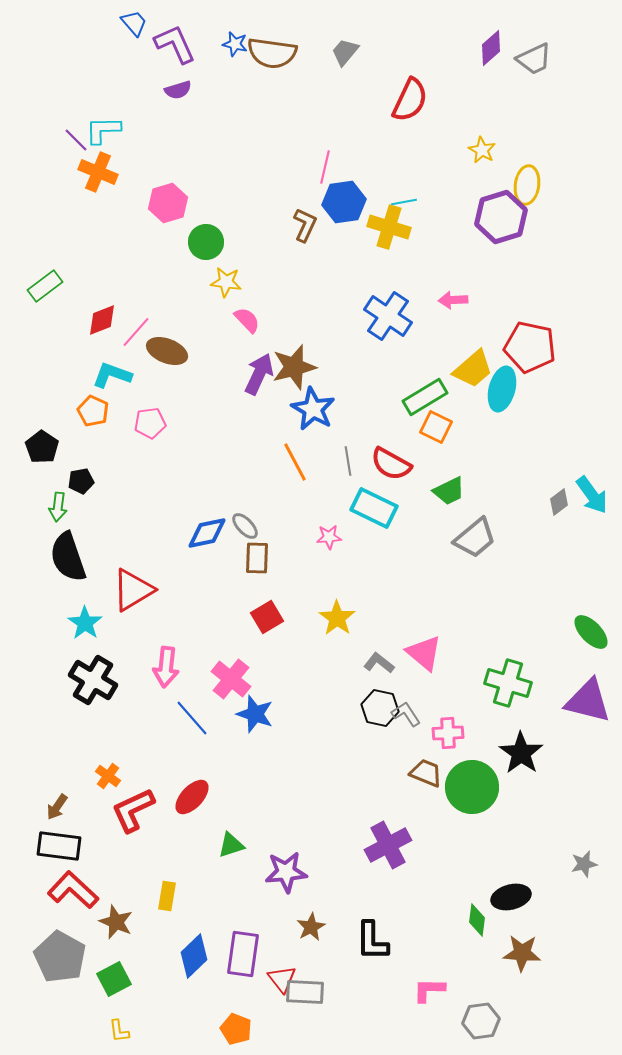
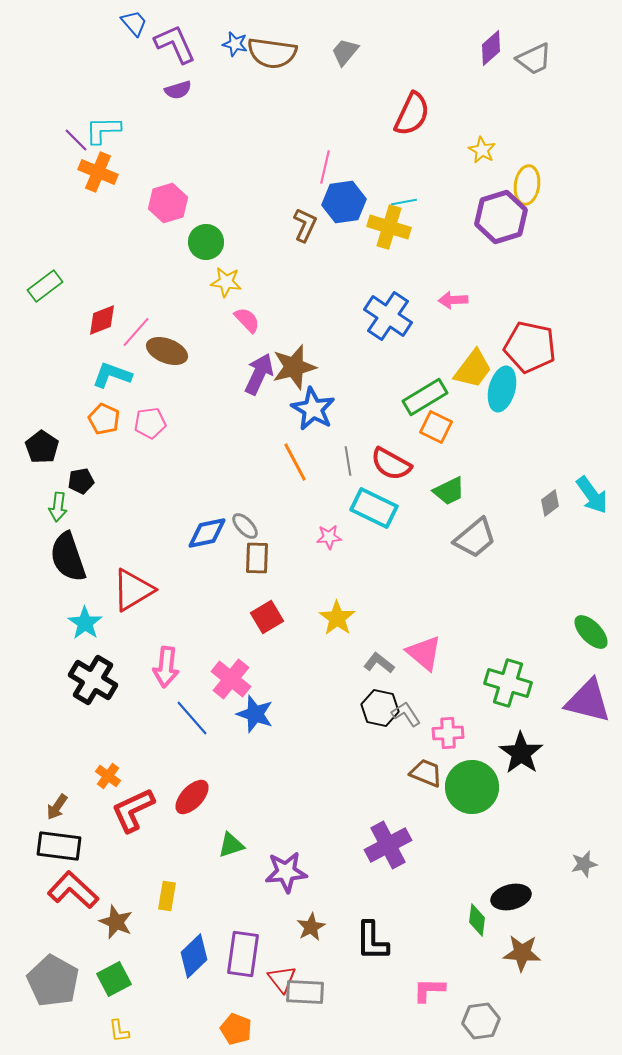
red semicircle at (410, 100): moved 2 px right, 14 px down
yellow trapezoid at (473, 369): rotated 12 degrees counterclockwise
orange pentagon at (93, 411): moved 11 px right, 8 px down
gray diamond at (559, 502): moved 9 px left, 1 px down
gray pentagon at (60, 957): moved 7 px left, 24 px down
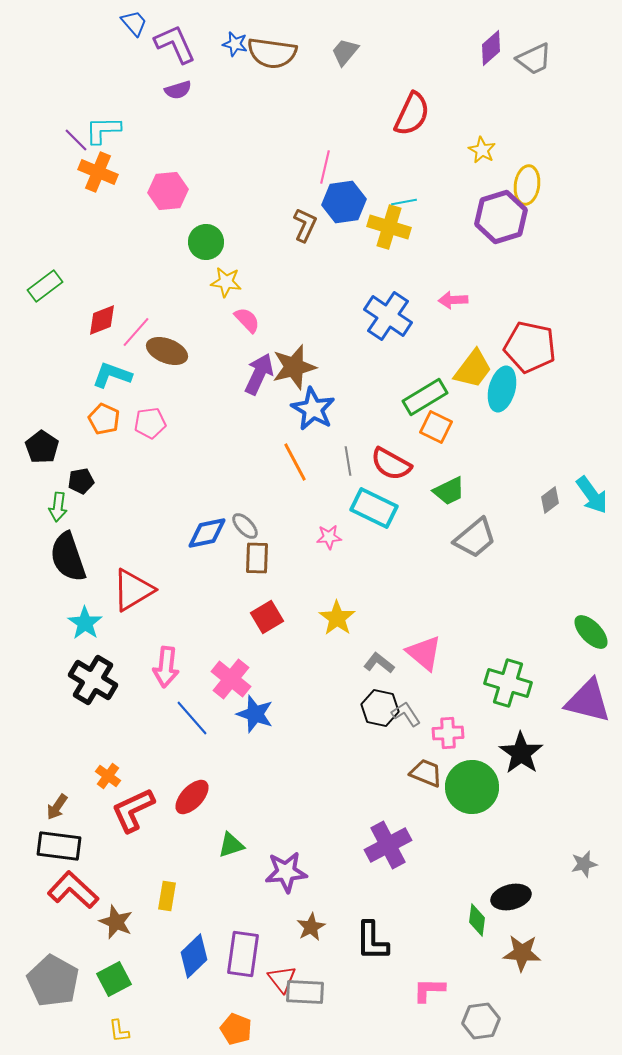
pink hexagon at (168, 203): moved 12 px up; rotated 12 degrees clockwise
gray diamond at (550, 503): moved 3 px up
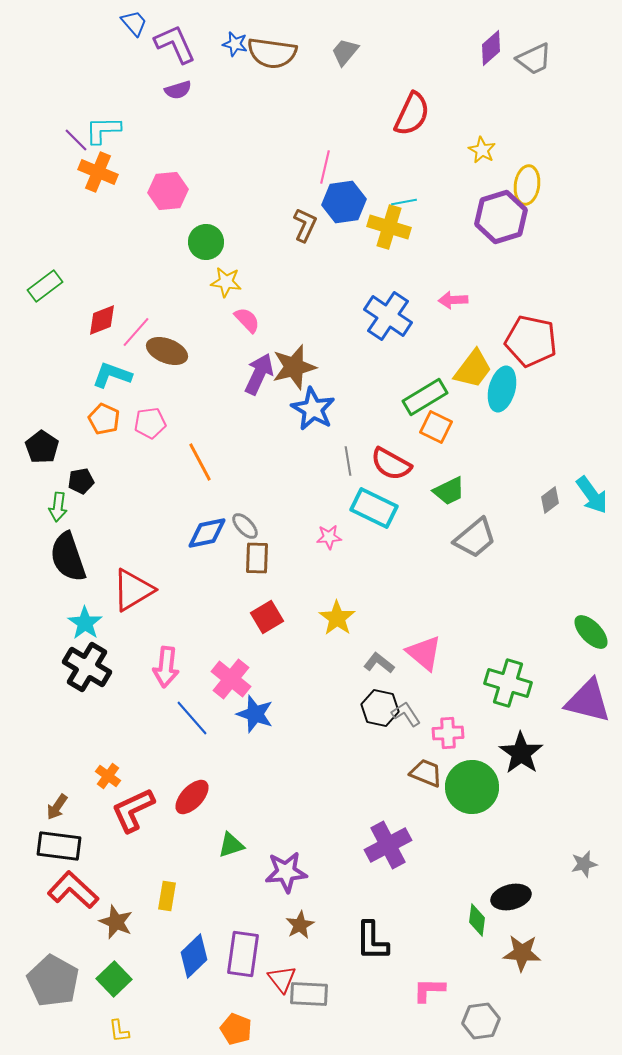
red pentagon at (530, 347): moved 1 px right, 6 px up
orange line at (295, 462): moved 95 px left
black cross at (93, 680): moved 6 px left, 13 px up
brown star at (311, 927): moved 11 px left, 2 px up
green square at (114, 979): rotated 16 degrees counterclockwise
gray rectangle at (305, 992): moved 4 px right, 2 px down
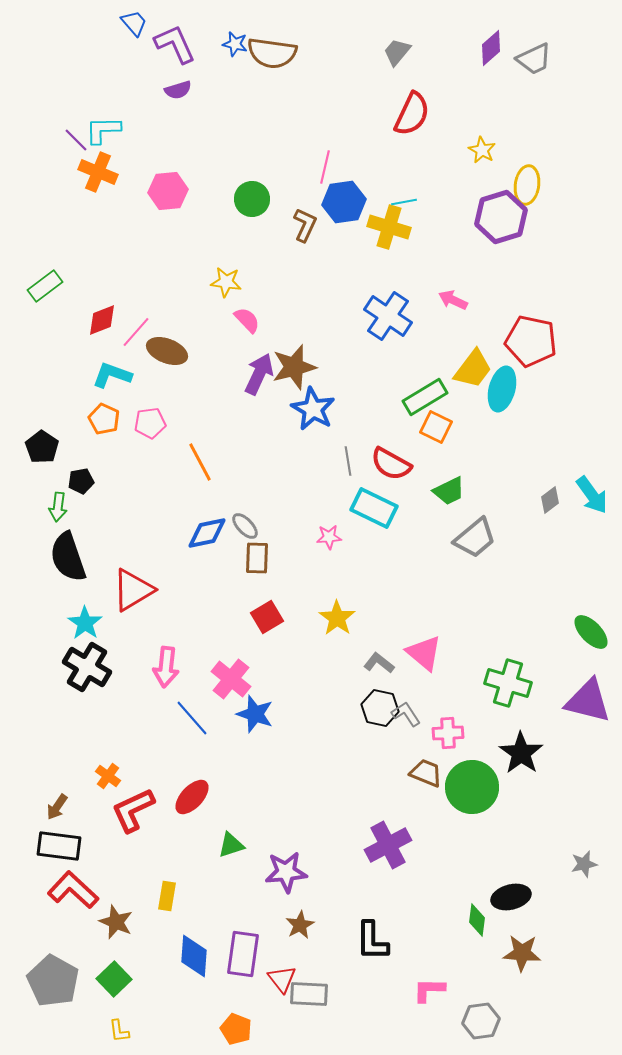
gray trapezoid at (345, 52): moved 52 px right
green circle at (206, 242): moved 46 px right, 43 px up
pink arrow at (453, 300): rotated 28 degrees clockwise
blue diamond at (194, 956): rotated 42 degrees counterclockwise
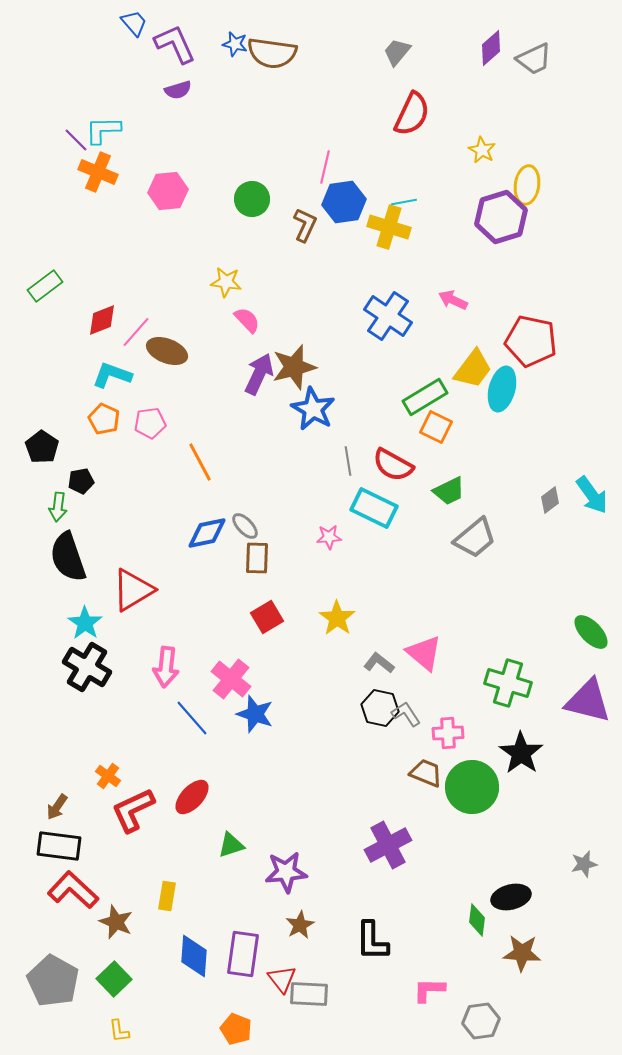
red semicircle at (391, 464): moved 2 px right, 1 px down
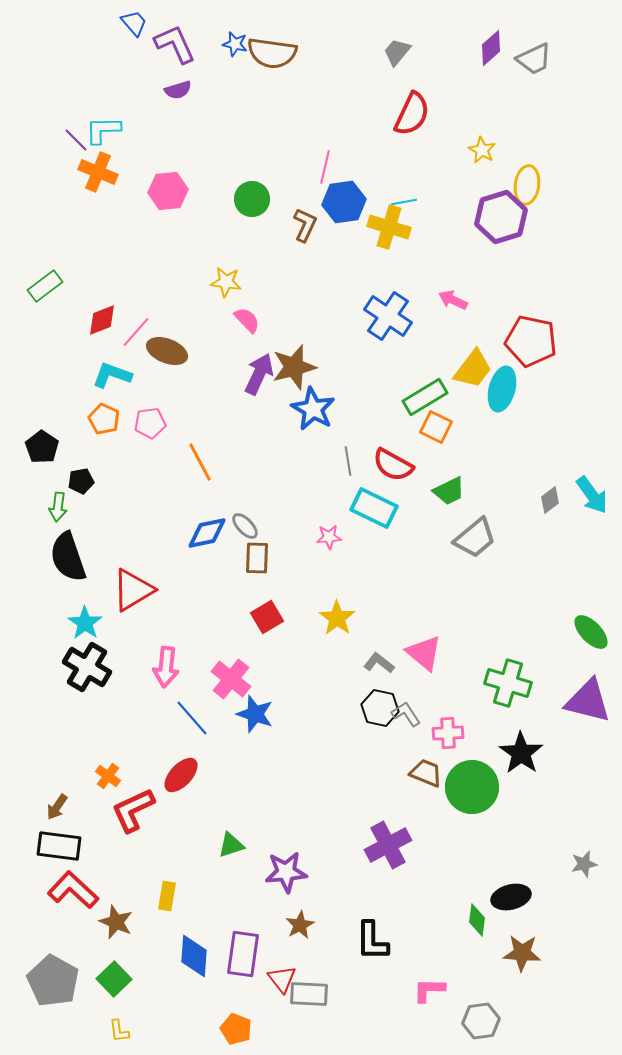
red ellipse at (192, 797): moved 11 px left, 22 px up
